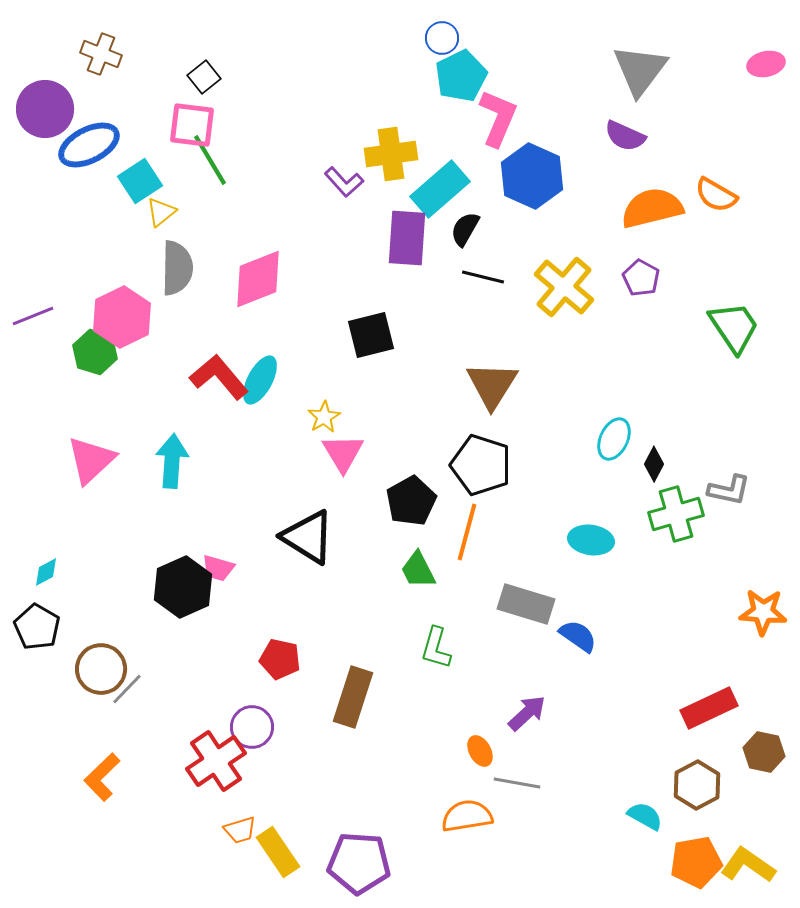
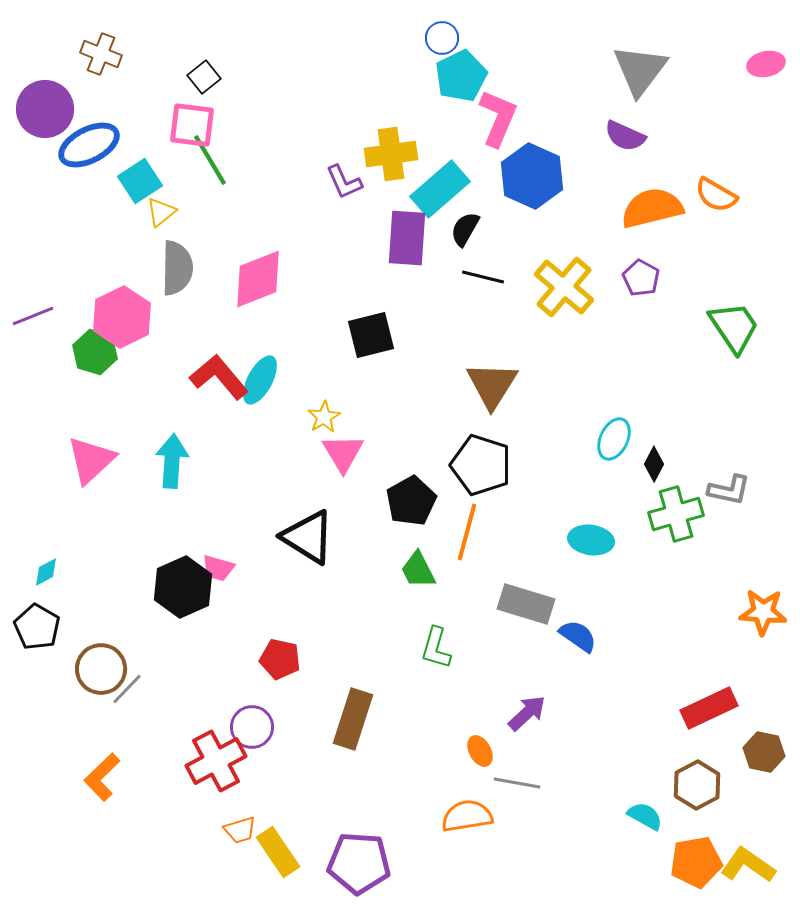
purple L-shape at (344, 182): rotated 18 degrees clockwise
brown rectangle at (353, 697): moved 22 px down
red cross at (216, 761): rotated 6 degrees clockwise
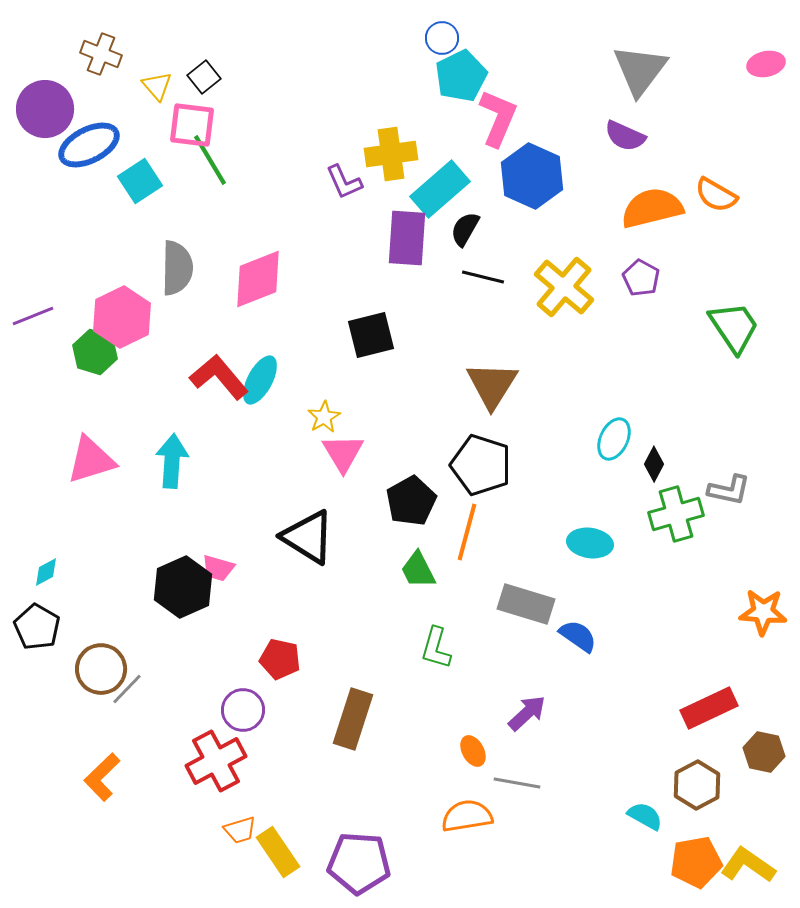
yellow triangle at (161, 212): moved 4 px left, 126 px up; rotated 32 degrees counterclockwise
pink triangle at (91, 460): rotated 26 degrees clockwise
cyan ellipse at (591, 540): moved 1 px left, 3 px down
purple circle at (252, 727): moved 9 px left, 17 px up
orange ellipse at (480, 751): moved 7 px left
